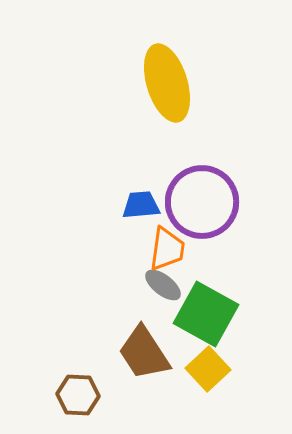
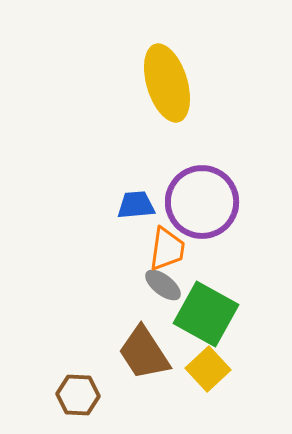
blue trapezoid: moved 5 px left
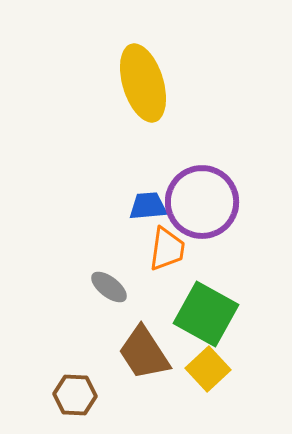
yellow ellipse: moved 24 px left
blue trapezoid: moved 12 px right, 1 px down
gray ellipse: moved 54 px left, 2 px down
brown hexagon: moved 3 px left
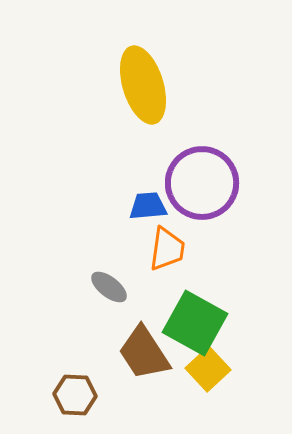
yellow ellipse: moved 2 px down
purple circle: moved 19 px up
green square: moved 11 px left, 9 px down
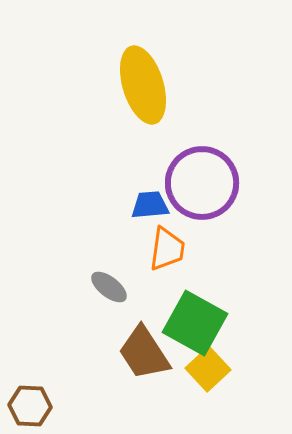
blue trapezoid: moved 2 px right, 1 px up
brown hexagon: moved 45 px left, 11 px down
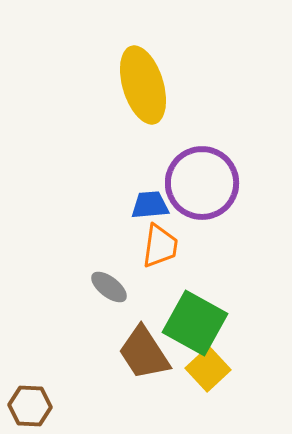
orange trapezoid: moved 7 px left, 3 px up
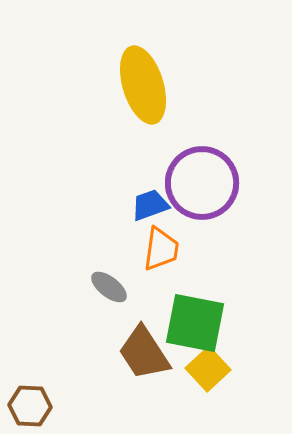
blue trapezoid: rotated 15 degrees counterclockwise
orange trapezoid: moved 1 px right, 3 px down
green square: rotated 18 degrees counterclockwise
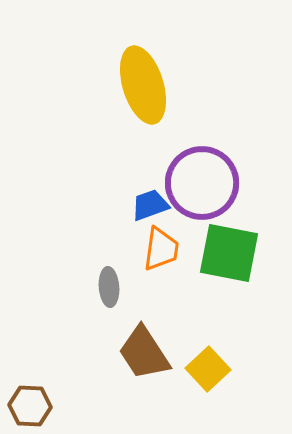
gray ellipse: rotated 48 degrees clockwise
green square: moved 34 px right, 70 px up
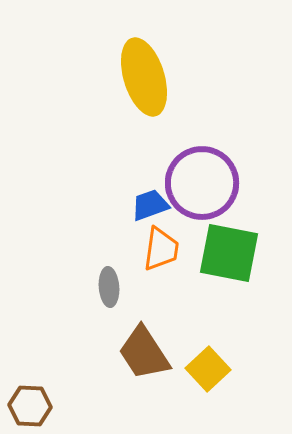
yellow ellipse: moved 1 px right, 8 px up
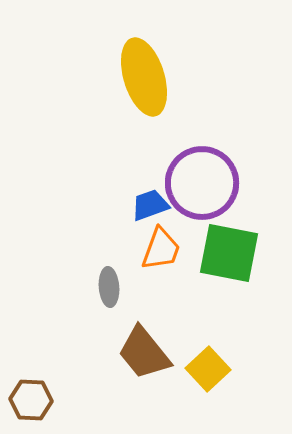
orange trapezoid: rotated 12 degrees clockwise
brown trapezoid: rotated 6 degrees counterclockwise
brown hexagon: moved 1 px right, 6 px up
